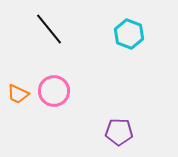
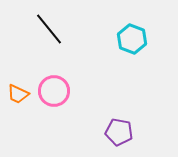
cyan hexagon: moved 3 px right, 5 px down
purple pentagon: rotated 8 degrees clockwise
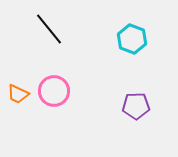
purple pentagon: moved 17 px right, 26 px up; rotated 12 degrees counterclockwise
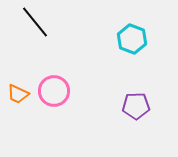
black line: moved 14 px left, 7 px up
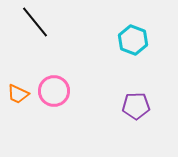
cyan hexagon: moved 1 px right, 1 px down
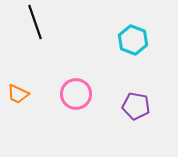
black line: rotated 20 degrees clockwise
pink circle: moved 22 px right, 3 px down
purple pentagon: rotated 12 degrees clockwise
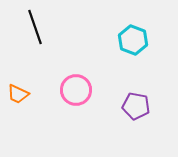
black line: moved 5 px down
pink circle: moved 4 px up
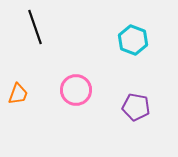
orange trapezoid: rotated 95 degrees counterclockwise
purple pentagon: moved 1 px down
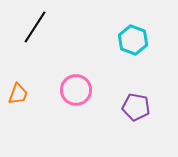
black line: rotated 52 degrees clockwise
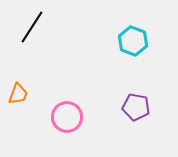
black line: moved 3 px left
cyan hexagon: moved 1 px down
pink circle: moved 9 px left, 27 px down
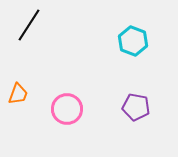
black line: moved 3 px left, 2 px up
pink circle: moved 8 px up
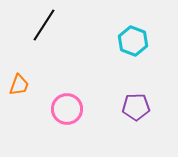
black line: moved 15 px right
orange trapezoid: moved 1 px right, 9 px up
purple pentagon: rotated 12 degrees counterclockwise
